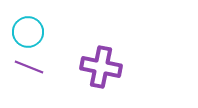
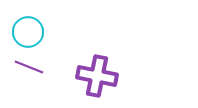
purple cross: moved 4 px left, 9 px down
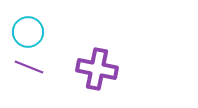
purple cross: moved 7 px up
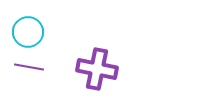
purple line: rotated 12 degrees counterclockwise
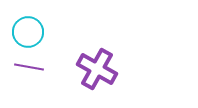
purple cross: rotated 18 degrees clockwise
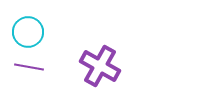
purple cross: moved 3 px right, 3 px up
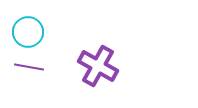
purple cross: moved 2 px left
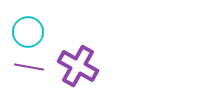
purple cross: moved 20 px left
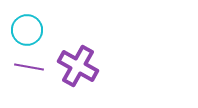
cyan circle: moved 1 px left, 2 px up
